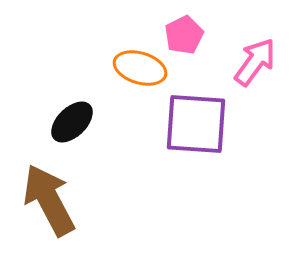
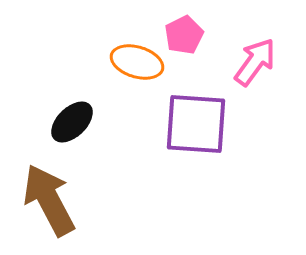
orange ellipse: moved 3 px left, 6 px up
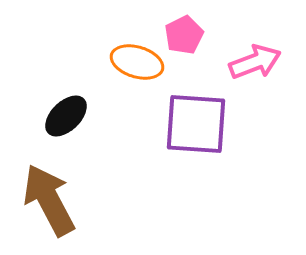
pink arrow: rotated 33 degrees clockwise
black ellipse: moved 6 px left, 6 px up
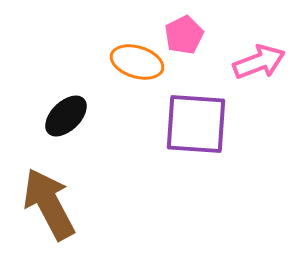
pink arrow: moved 4 px right
brown arrow: moved 4 px down
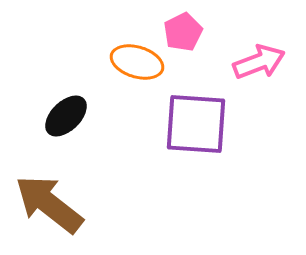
pink pentagon: moved 1 px left, 3 px up
brown arrow: rotated 24 degrees counterclockwise
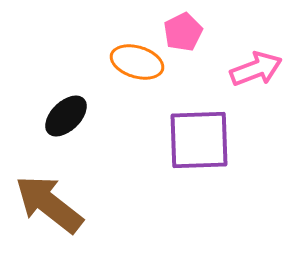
pink arrow: moved 3 px left, 7 px down
purple square: moved 3 px right, 16 px down; rotated 6 degrees counterclockwise
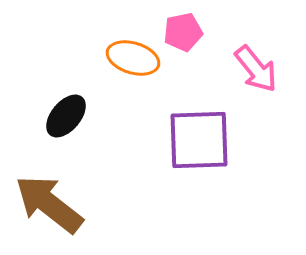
pink pentagon: rotated 15 degrees clockwise
orange ellipse: moved 4 px left, 4 px up
pink arrow: rotated 72 degrees clockwise
black ellipse: rotated 6 degrees counterclockwise
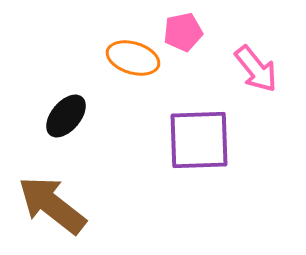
brown arrow: moved 3 px right, 1 px down
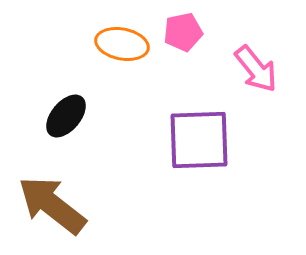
orange ellipse: moved 11 px left, 14 px up; rotated 6 degrees counterclockwise
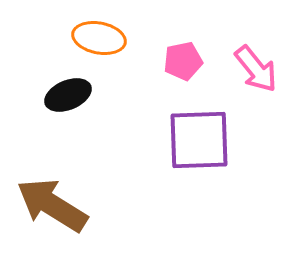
pink pentagon: moved 29 px down
orange ellipse: moved 23 px left, 6 px up
black ellipse: moved 2 px right, 21 px up; rotated 27 degrees clockwise
brown arrow: rotated 6 degrees counterclockwise
